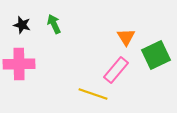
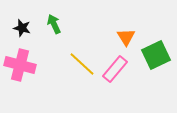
black star: moved 3 px down
pink cross: moved 1 px right, 1 px down; rotated 16 degrees clockwise
pink rectangle: moved 1 px left, 1 px up
yellow line: moved 11 px left, 30 px up; rotated 24 degrees clockwise
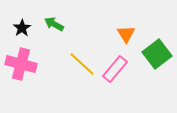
green arrow: rotated 36 degrees counterclockwise
black star: rotated 24 degrees clockwise
orange triangle: moved 3 px up
green square: moved 1 px right, 1 px up; rotated 12 degrees counterclockwise
pink cross: moved 1 px right, 1 px up
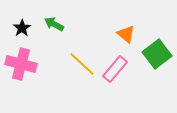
orange triangle: rotated 18 degrees counterclockwise
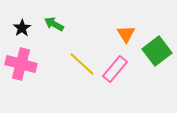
orange triangle: rotated 18 degrees clockwise
green square: moved 3 px up
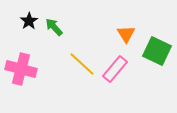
green arrow: moved 3 px down; rotated 18 degrees clockwise
black star: moved 7 px right, 7 px up
green square: rotated 28 degrees counterclockwise
pink cross: moved 5 px down
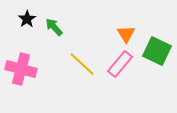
black star: moved 2 px left, 2 px up
pink rectangle: moved 5 px right, 5 px up
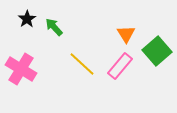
green square: rotated 24 degrees clockwise
pink rectangle: moved 2 px down
pink cross: rotated 16 degrees clockwise
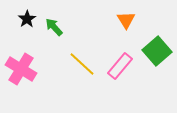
orange triangle: moved 14 px up
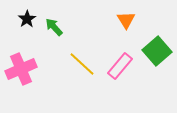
pink cross: rotated 36 degrees clockwise
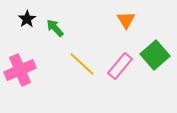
green arrow: moved 1 px right, 1 px down
green square: moved 2 px left, 4 px down
pink cross: moved 1 px left, 1 px down
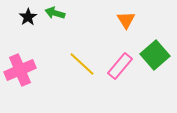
black star: moved 1 px right, 2 px up
green arrow: moved 15 px up; rotated 30 degrees counterclockwise
